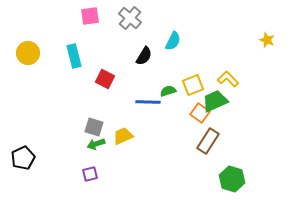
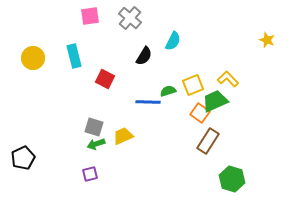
yellow circle: moved 5 px right, 5 px down
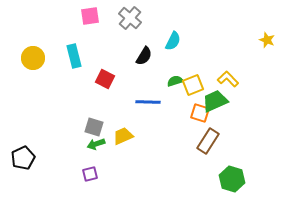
green semicircle: moved 7 px right, 10 px up
orange square: rotated 18 degrees counterclockwise
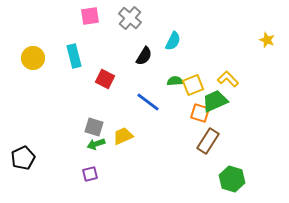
green semicircle: rotated 14 degrees clockwise
blue line: rotated 35 degrees clockwise
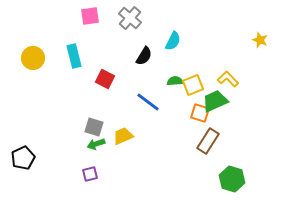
yellow star: moved 7 px left
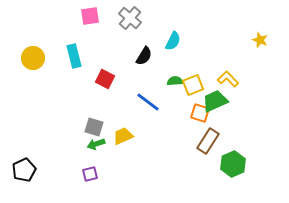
black pentagon: moved 1 px right, 12 px down
green hexagon: moved 1 px right, 15 px up; rotated 20 degrees clockwise
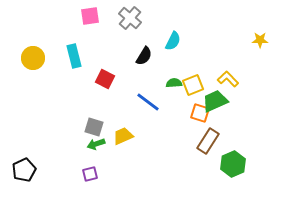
yellow star: rotated 21 degrees counterclockwise
green semicircle: moved 1 px left, 2 px down
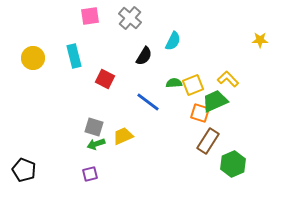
black pentagon: rotated 25 degrees counterclockwise
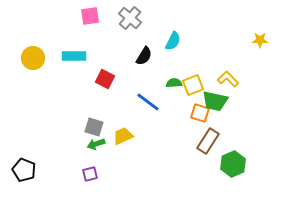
cyan rectangle: rotated 75 degrees counterclockwise
green trapezoid: rotated 144 degrees counterclockwise
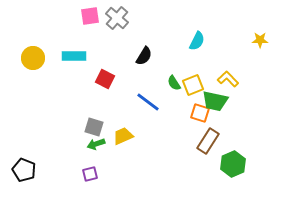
gray cross: moved 13 px left
cyan semicircle: moved 24 px right
green semicircle: rotated 119 degrees counterclockwise
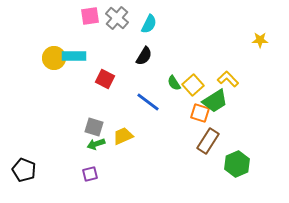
cyan semicircle: moved 48 px left, 17 px up
yellow circle: moved 21 px right
yellow square: rotated 20 degrees counterclockwise
green trapezoid: rotated 44 degrees counterclockwise
green hexagon: moved 4 px right
